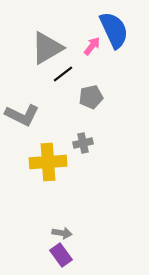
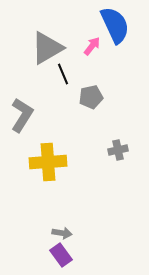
blue semicircle: moved 1 px right, 5 px up
black line: rotated 75 degrees counterclockwise
gray L-shape: rotated 84 degrees counterclockwise
gray cross: moved 35 px right, 7 px down
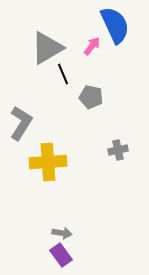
gray pentagon: rotated 25 degrees clockwise
gray L-shape: moved 1 px left, 8 px down
